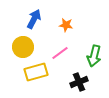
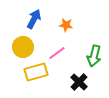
pink line: moved 3 px left
black cross: rotated 24 degrees counterclockwise
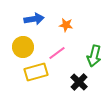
blue arrow: rotated 54 degrees clockwise
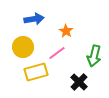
orange star: moved 6 px down; rotated 24 degrees clockwise
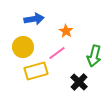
yellow rectangle: moved 1 px up
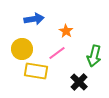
yellow circle: moved 1 px left, 2 px down
yellow rectangle: rotated 25 degrees clockwise
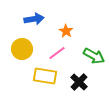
green arrow: rotated 75 degrees counterclockwise
yellow rectangle: moved 9 px right, 5 px down
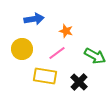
orange star: rotated 16 degrees counterclockwise
green arrow: moved 1 px right
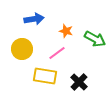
green arrow: moved 17 px up
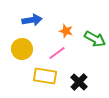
blue arrow: moved 2 px left, 1 px down
